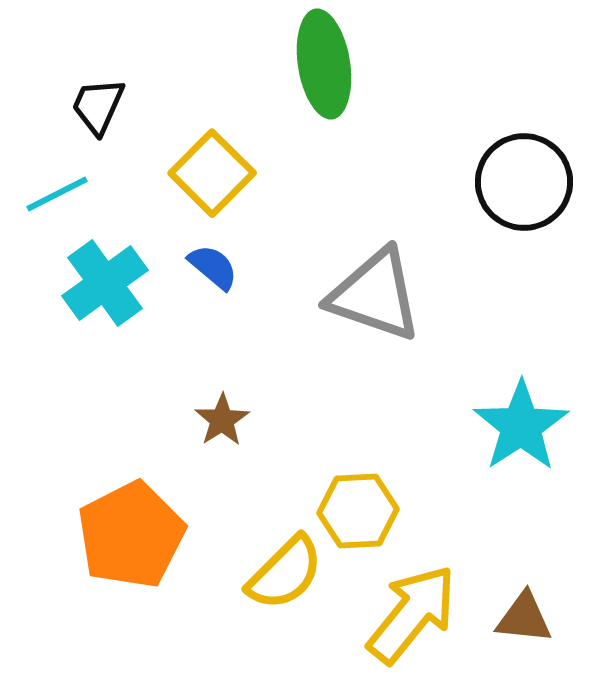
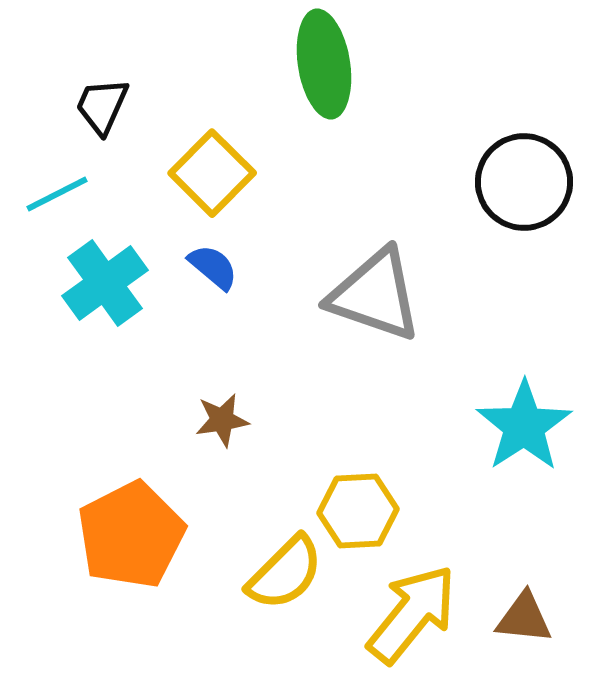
black trapezoid: moved 4 px right
brown star: rotated 24 degrees clockwise
cyan star: moved 3 px right
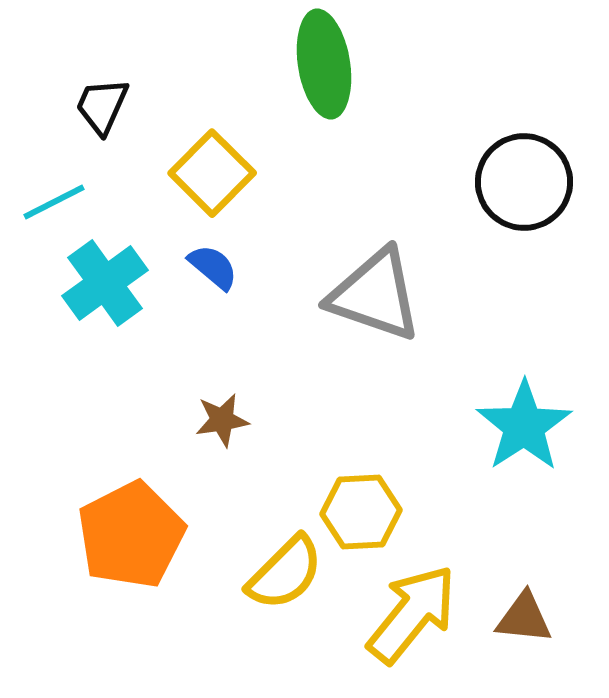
cyan line: moved 3 px left, 8 px down
yellow hexagon: moved 3 px right, 1 px down
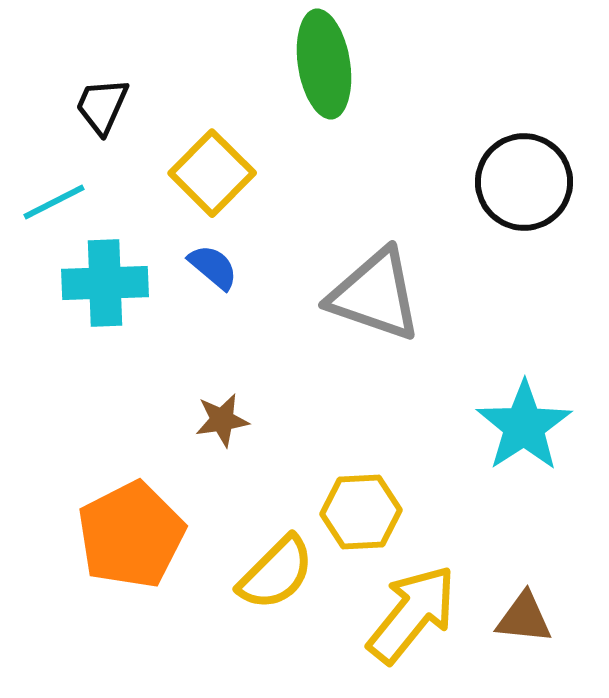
cyan cross: rotated 34 degrees clockwise
yellow semicircle: moved 9 px left
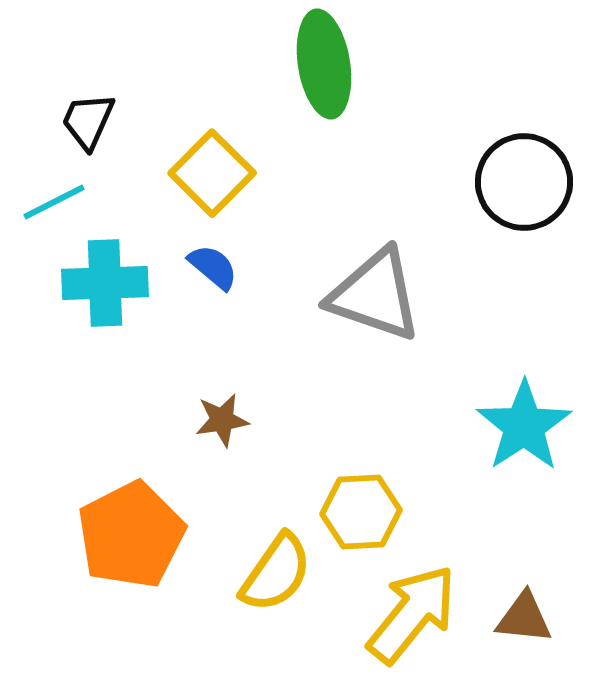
black trapezoid: moved 14 px left, 15 px down
yellow semicircle: rotated 10 degrees counterclockwise
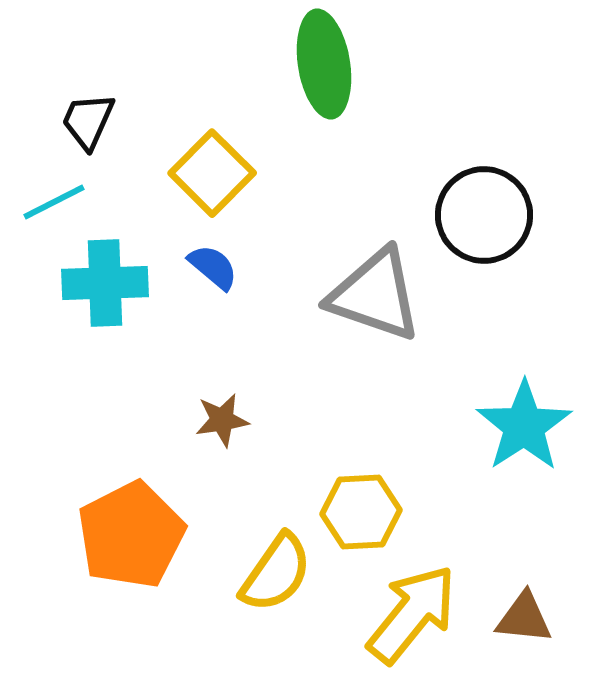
black circle: moved 40 px left, 33 px down
